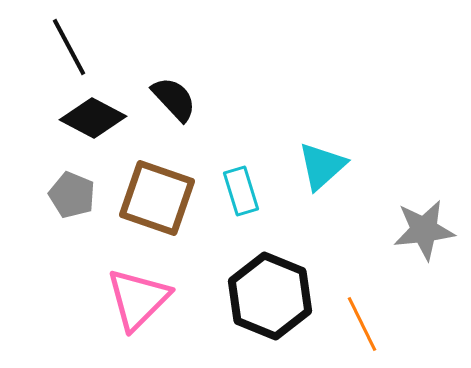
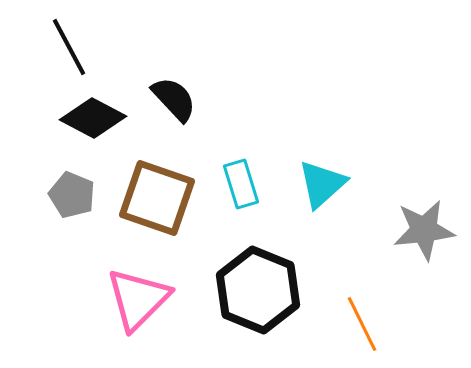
cyan triangle: moved 18 px down
cyan rectangle: moved 7 px up
black hexagon: moved 12 px left, 6 px up
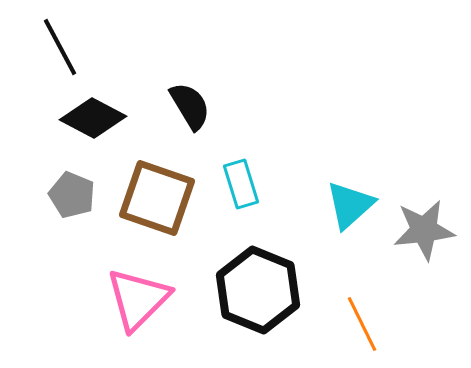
black line: moved 9 px left
black semicircle: moved 16 px right, 7 px down; rotated 12 degrees clockwise
cyan triangle: moved 28 px right, 21 px down
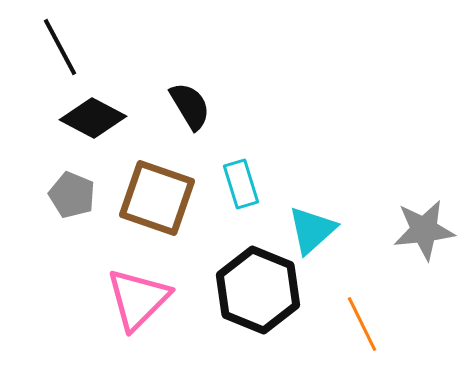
cyan triangle: moved 38 px left, 25 px down
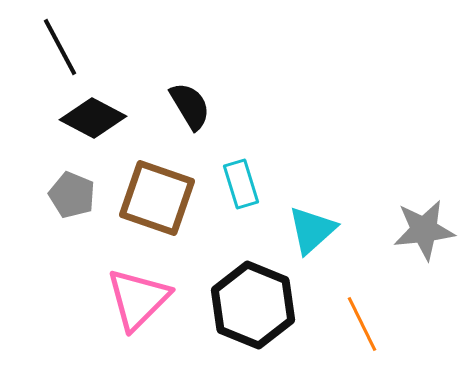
black hexagon: moved 5 px left, 15 px down
